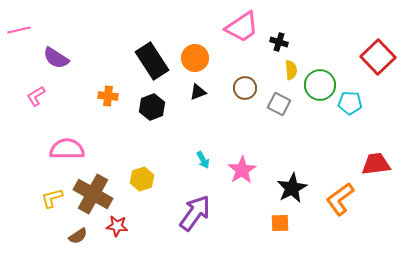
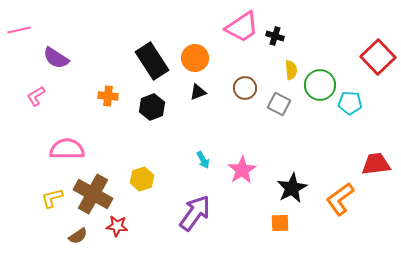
black cross: moved 4 px left, 6 px up
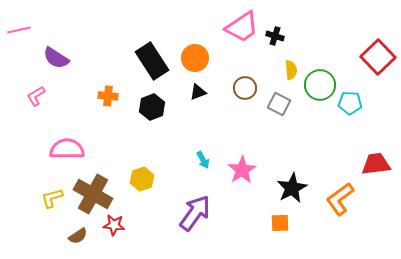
red star: moved 3 px left, 1 px up
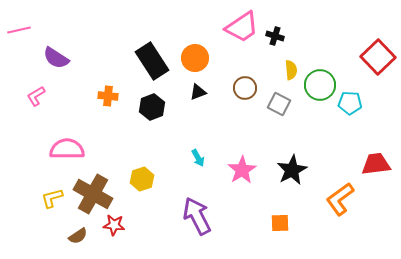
cyan arrow: moved 5 px left, 2 px up
black star: moved 18 px up
purple arrow: moved 2 px right, 3 px down; rotated 63 degrees counterclockwise
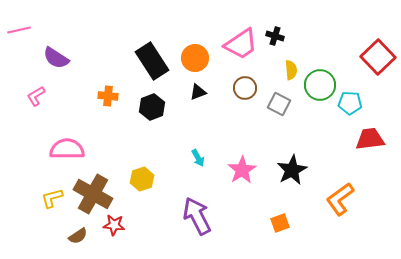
pink trapezoid: moved 1 px left, 17 px down
red trapezoid: moved 6 px left, 25 px up
orange square: rotated 18 degrees counterclockwise
